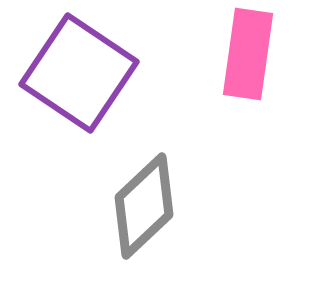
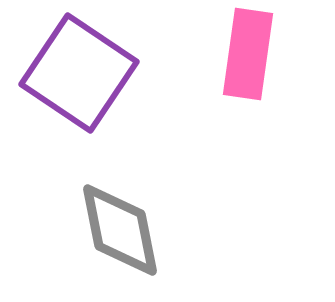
gray diamond: moved 24 px left, 24 px down; rotated 58 degrees counterclockwise
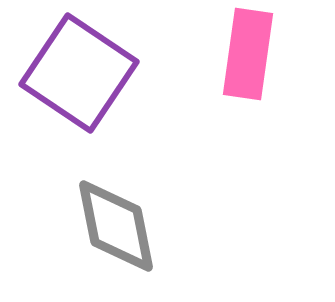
gray diamond: moved 4 px left, 4 px up
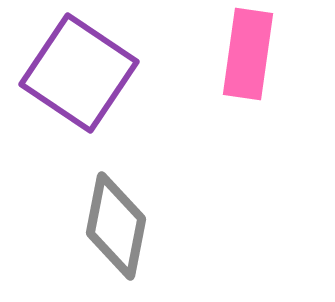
gray diamond: rotated 22 degrees clockwise
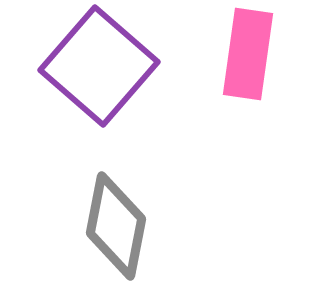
purple square: moved 20 px right, 7 px up; rotated 7 degrees clockwise
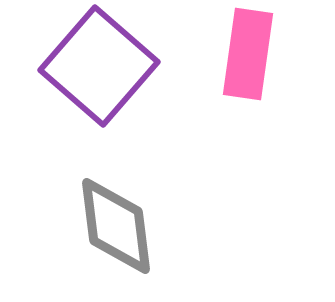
gray diamond: rotated 18 degrees counterclockwise
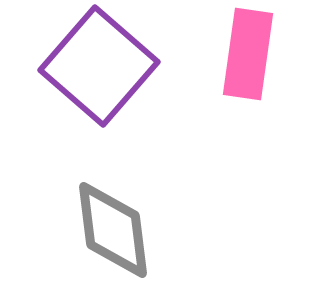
gray diamond: moved 3 px left, 4 px down
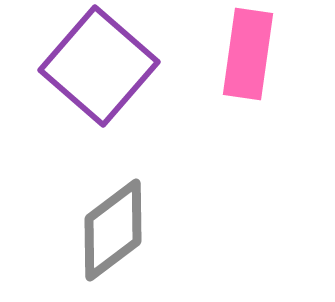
gray diamond: rotated 60 degrees clockwise
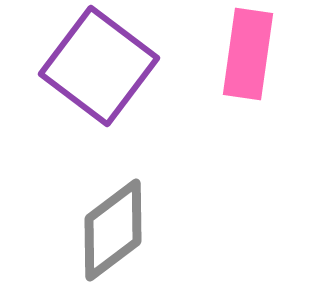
purple square: rotated 4 degrees counterclockwise
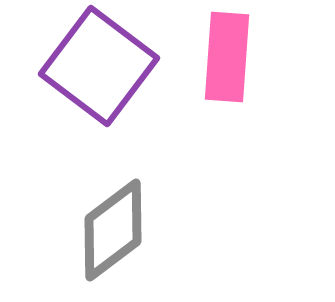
pink rectangle: moved 21 px left, 3 px down; rotated 4 degrees counterclockwise
